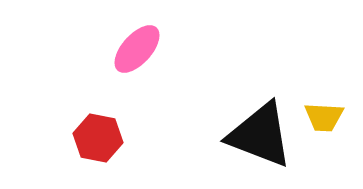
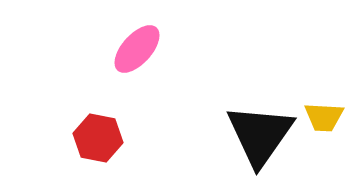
black triangle: rotated 44 degrees clockwise
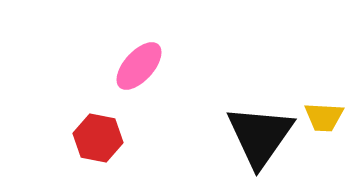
pink ellipse: moved 2 px right, 17 px down
black triangle: moved 1 px down
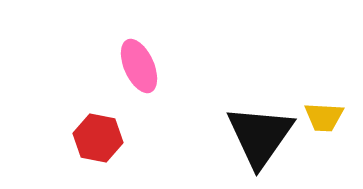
pink ellipse: rotated 66 degrees counterclockwise
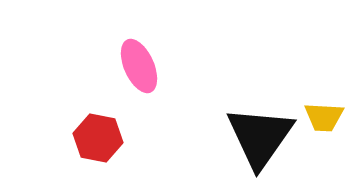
black triangle: moved 1 px down
